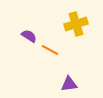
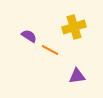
yellow cross: moved 2 px left, 3 px down
purple triangle: moved 8 px right, 8 px up
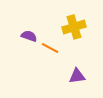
purple semicircle: rotated 14 degrees counterclockwise
orange line: moved 2 px up
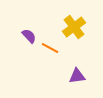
yellow cross: rotated 20 degrees counterclockwise
purple semicircle: rotated 28 degrees clockwise
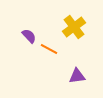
orange line: moved 1 px left, 1 px down
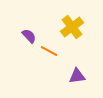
yellow cross: moved 2 px left
orange line: moved 2 px down
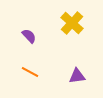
yellow cross: moved 4 px up; rotated 10 degrees counterclockwise
orange line: moved 19 px left, 21 px down
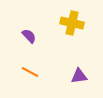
yellow cross: rotated 30 degrees counterclockwise
purple triangle: moved 2 px right
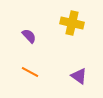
purple triangle: rotated 42 degrees clockwise
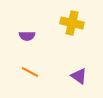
purple semicircle: moved 2 px left; rotated 133 degrees clockwise
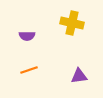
orange line: moved 1 px left, 2 px up; rotated 48 degrees counterclockwise
purple triangle: rotated 42 degrees counterclockwise
